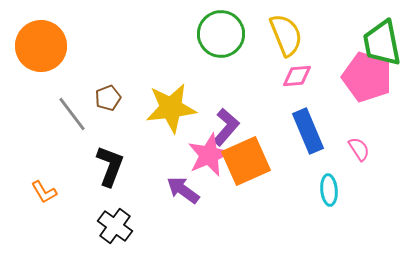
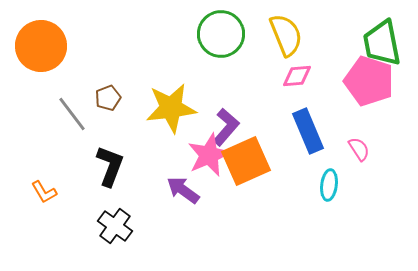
pink pentagon: moved 2 px right, 4 px down
cyan ellipse: moved 5 px up; rotated 12 degrees clockwise
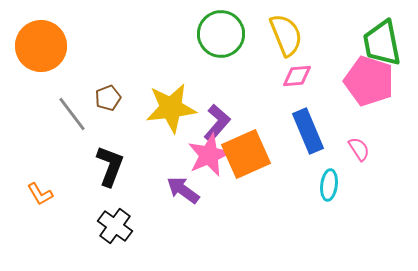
purple L-shape: moved 9 px left, 4 px up
orange square: moved 7 px up
orange L-shape: moved 4 px left, 2 px down
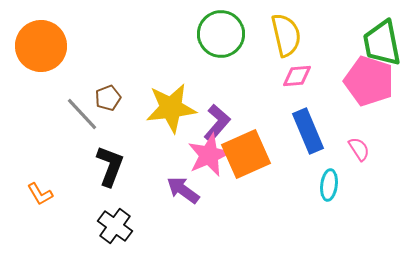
yellow semicircle: rotated 9 degrees clockwise
gray line: moved 10 px right; rotated 6 degrees counterclockwise
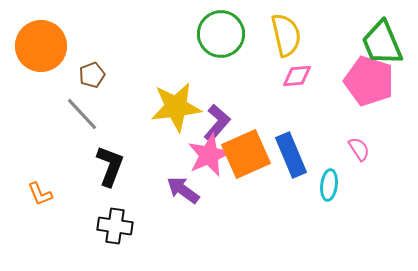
green trapezoid: rotated 12 degrees counterclockwise
brown pentagon: moved 16 px left, 23 px up
yellow star: moved 5 px right, 1 px up
blue rectangle: moved 17 px left, 24 px down
orange L-shape: rotated 8 degrees clockwise
black cross: rotated 28 degrees counterclockwise
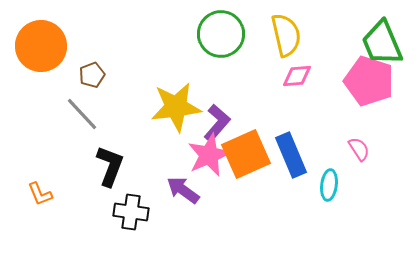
black cross: moved 16 px right, 14 px up
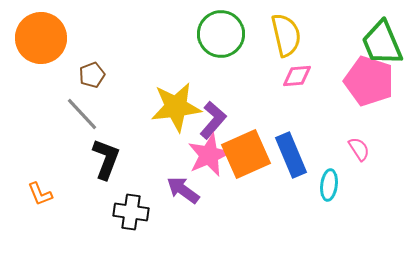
orange circle: moved 8 px up
purple L-shape: moved 4 px left, 3 px up
black L-shape: moved 4 px left, 7 px up
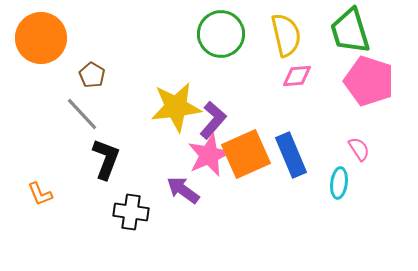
green trapezoid: moved 32 px left, 12 px up; rotated 6 degrees clockwise
brown pentagon: rotated 20 degrees counterclockwise
cyan ellipse: moved 10 px right, 2 px up
